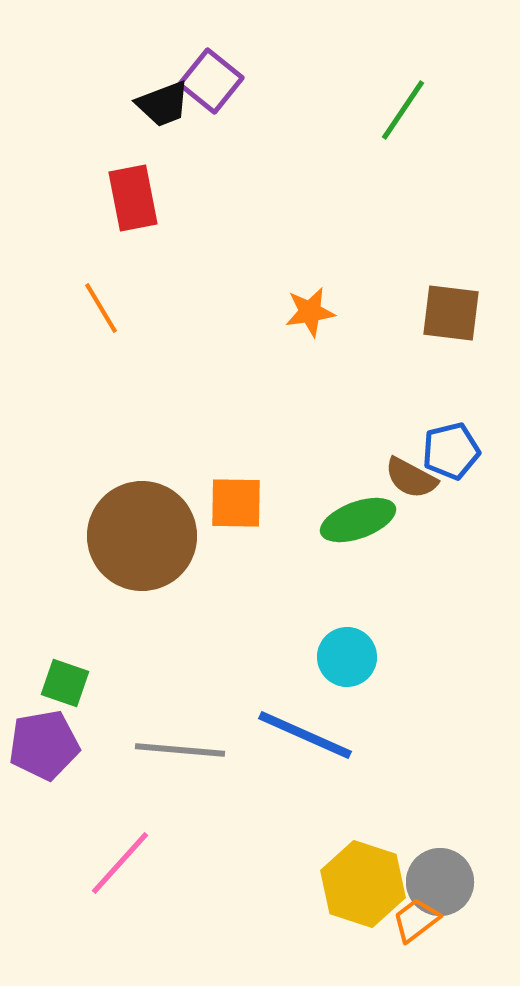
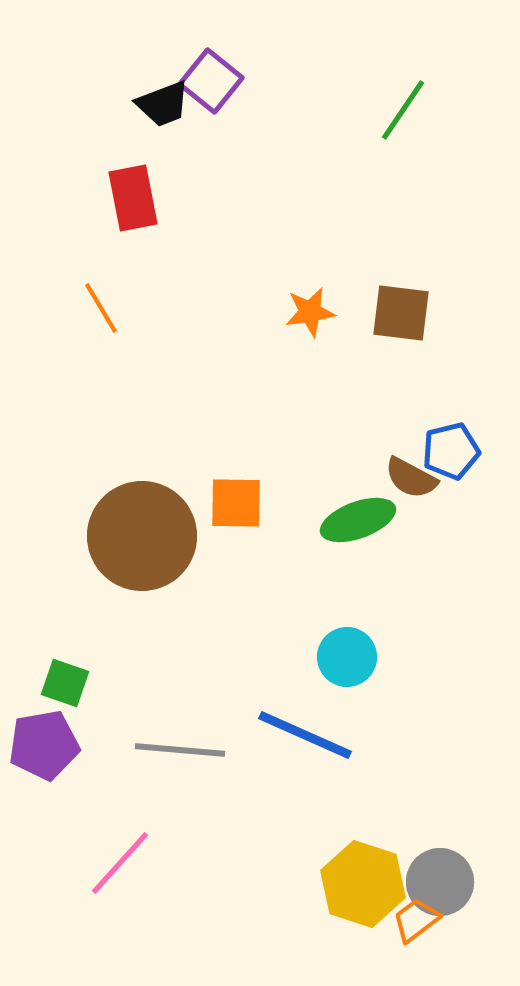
brown square: moved 50 px left
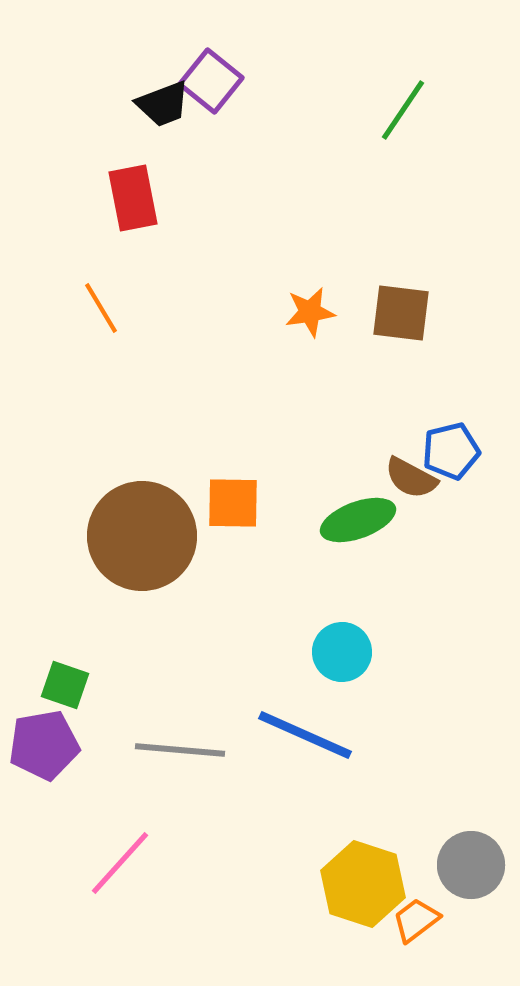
orange square: moved 3 px left
cyan circle: moved 5 px left, 5 px up
green square: moved 2 px down
gray circle: moved 31 px right, 17 px up
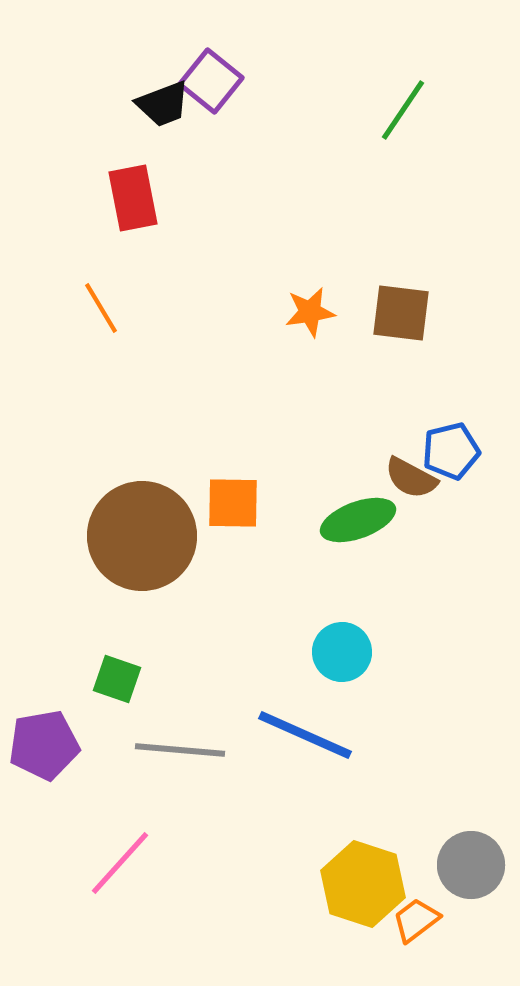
green square: moved 52 px right, 6 px up
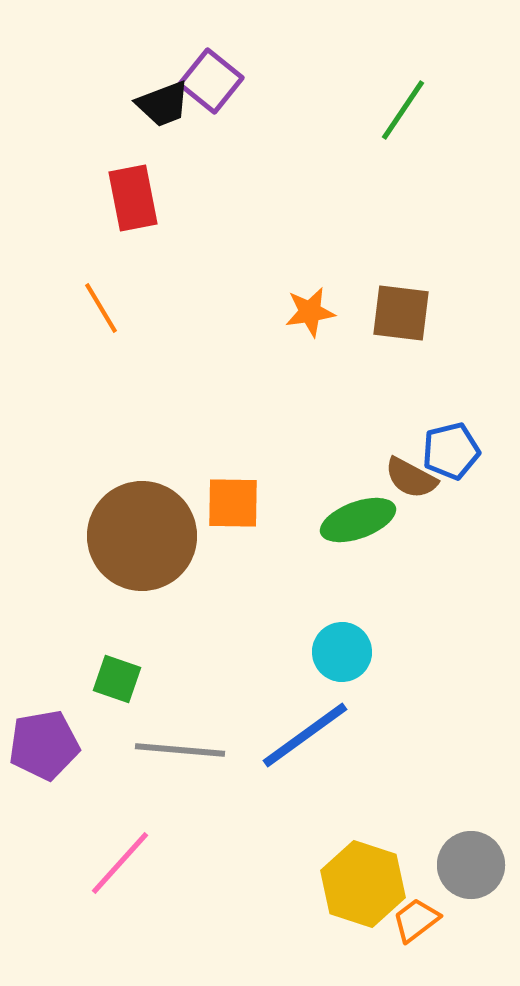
blue line: rotated 60 degrees counterclockwise
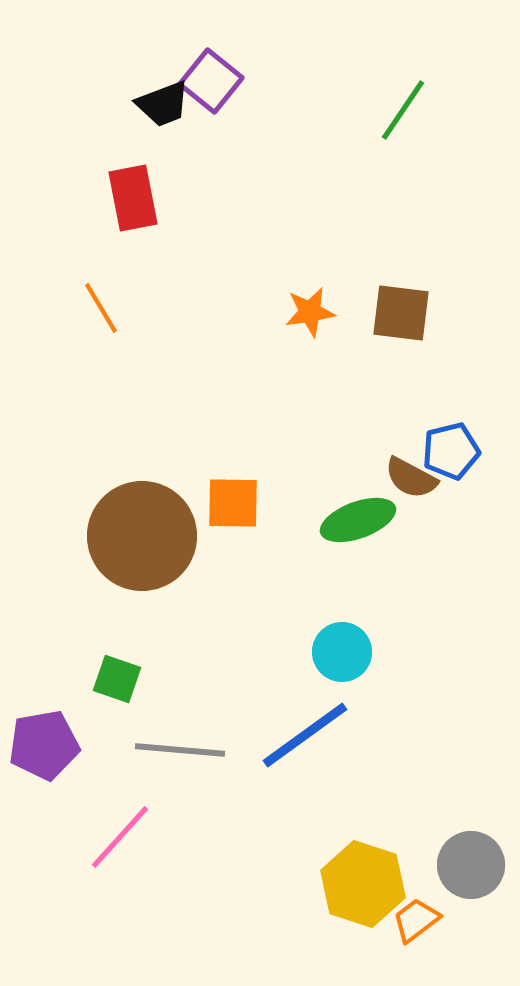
pink line: moved 26 px up
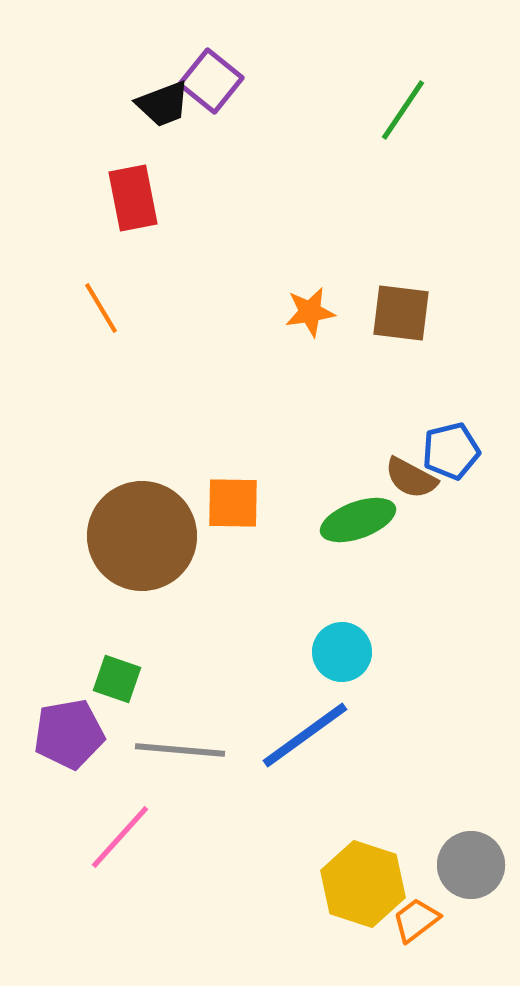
purple pentagon: moved 25 px right, 11 px up
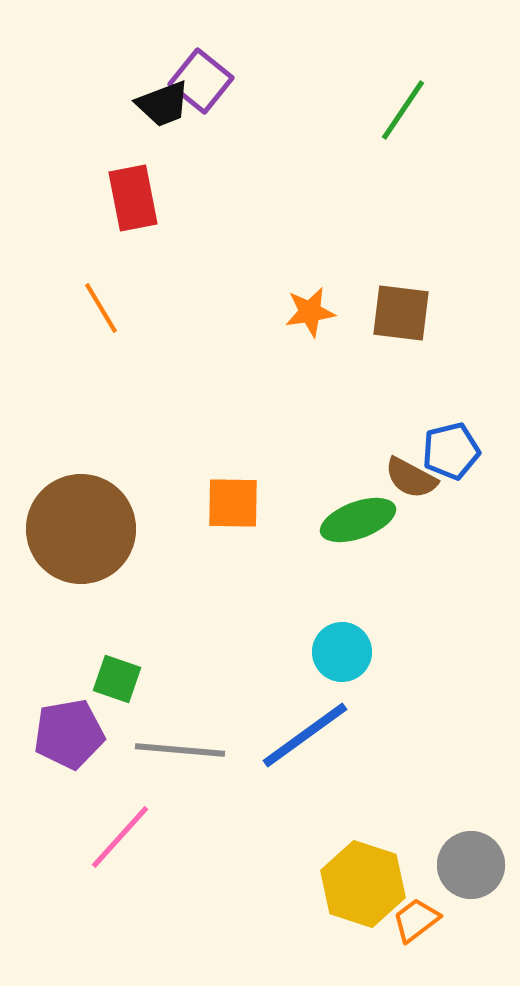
purple square: moved 10 px left
brown circle: moved 61 px left, 7 px up
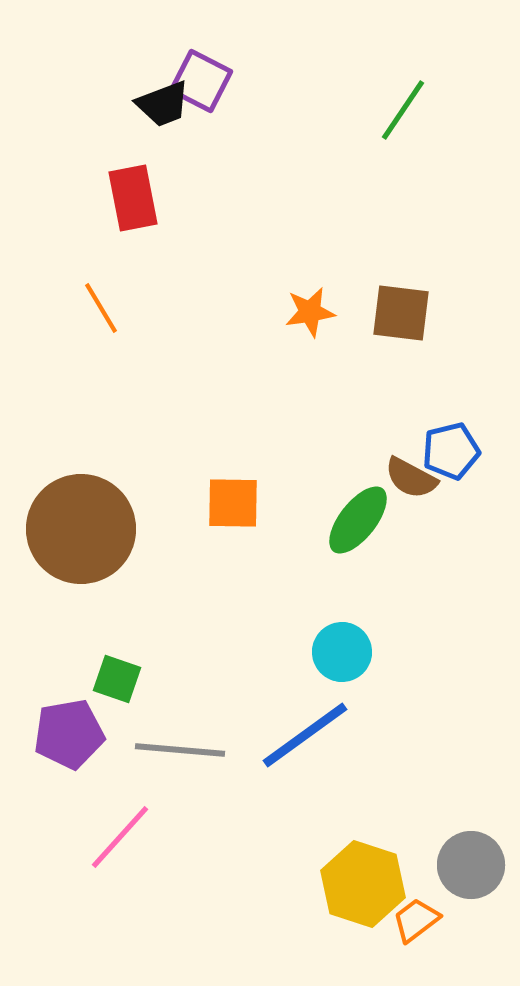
purple square: rotated 12 degrees counterclockwise
green ellipse: rotated 32 degrees counterclockwise
